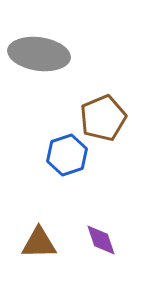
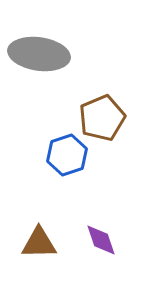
brown pentagon: moved 1 px left
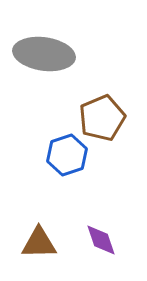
gray ellipse: moved 5 px right
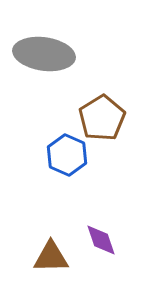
brown pentagon: rotated 9 degrees counterclockwise
blue hexagon: rotated 18 degrees counterclockwise
brown triangle: moved 12 px right, 14 px down
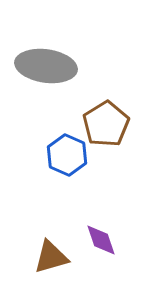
gray ellipse: moved 2 px right, 12 px down
brown pentagon: moved 4 px right, 6 px down
brown triangle: rotated 15 degrees counterclockwise
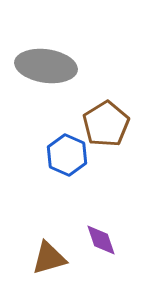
brown triangle: moved 2 px left, 1 px down
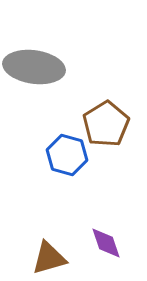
gray ellipse: moved 12 px left, 1 px down
blue hexagon: rotated 9 degrees counterclockwise
purple diamond: moved 5 px right, 3 px down
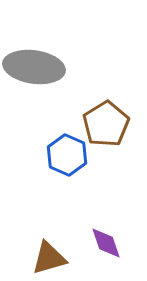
blue hexagon: rotated 9 degrees clockwise
